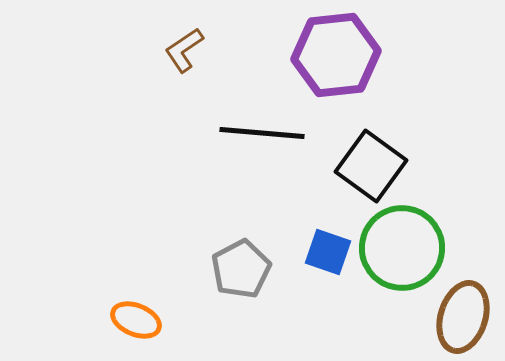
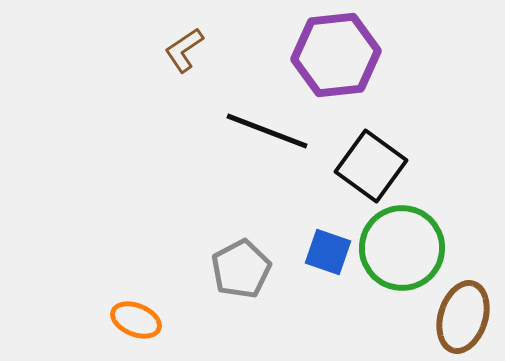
black line: moved 5 px right, 2 px up; rotated 16 degrees clockwise
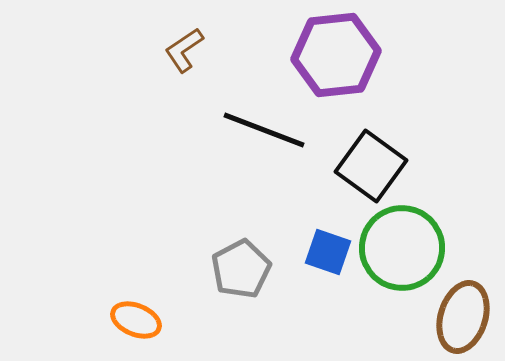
black line: moved 3 px left, 1 px up
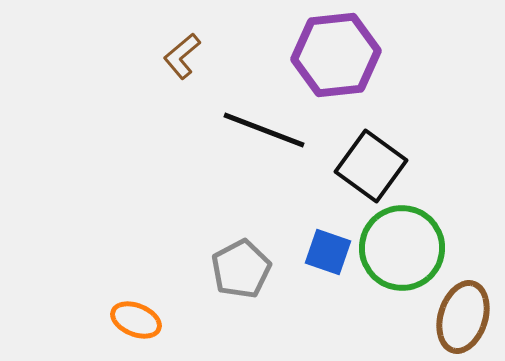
brown L-shape: moved 2 px left, 6 px down; rotated 6 degrees counterclockwise
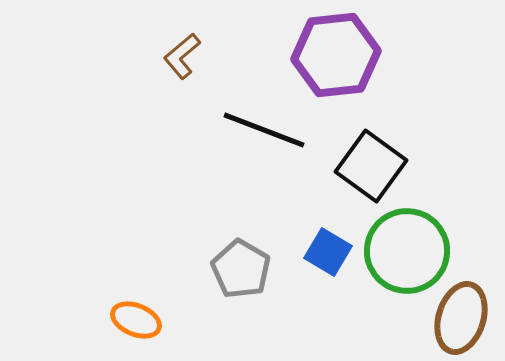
green circle: moved 5 px right, 3 px down
blue square: rotated 12 degrees clockwise
gray pentagon: rotated 14 degrees counterclockwise
brown ellipse: moved 2 px left, 1 px down
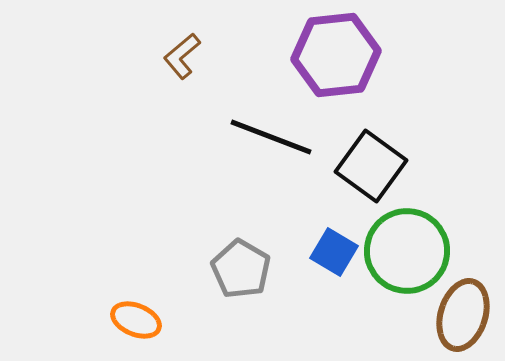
black line: moved 7 px right, 7 px down
blue square: moved 6 px right
brown ellipse: moved 2 px right, 3 px up
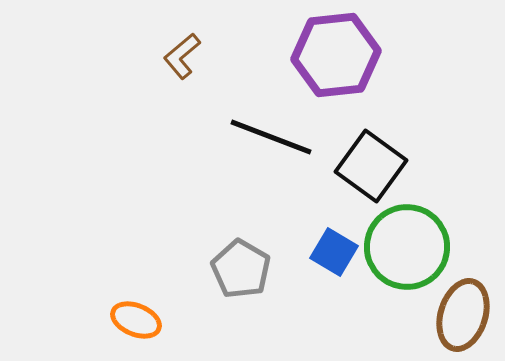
green circle: moved 4 px up
